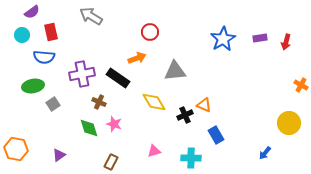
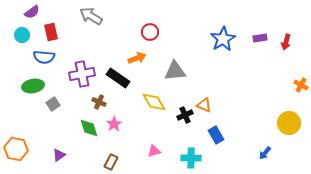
pink star: rotated 21 degrees clockwise
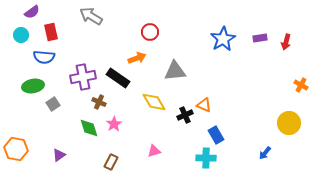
cyan circle: moved 1 px left
purple cross: moved 1 px right, 3 px down
cyan cross: moved 15 px right
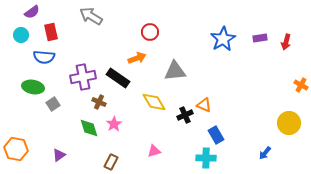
green ellipse: moved 1 px down; rotated 20 degrees clockwise
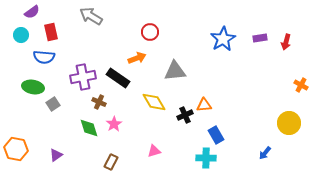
orange triangle: rotated 28 degrees counterclockwise
purple triangle: moved 3 px left
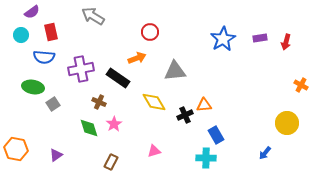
gray arrow: moved 2 px right
purple cross: moved 2 px left, 8 px up
yellow circle: moved 2 px left
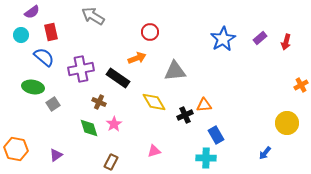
purple rectangle: rotated 32 degrees counterclockwise
blue semicircle: rotated 145 degrees counterclockwise
orange cross: rotated 32 degrees clockwise
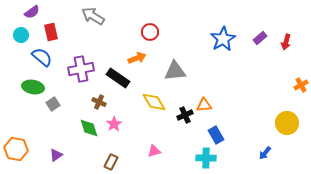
blue semicircle: moved 2 px left
